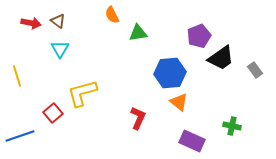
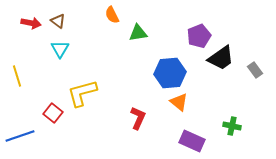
red square: rotated 12 degrees counterclockwise
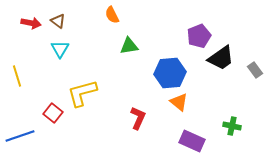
green triangle: moved 9 px left, 13 px down
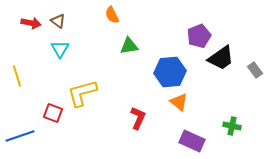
blue hexagon: moved 1 px up
red square: rotated 18 degrees counterclockwise
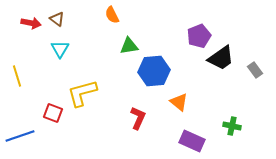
brown triangle: moved 1 px left, 2 px up
blue hexagon: moved 16 px left, 1 px up
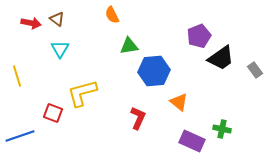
green cross: moved 10 px left, 3 px down
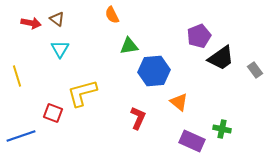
blue line: moved 1 px right
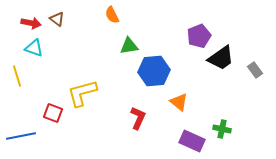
cyan triangle: moved 26 px left, 1 px up; rotated 42 degrees counterclockwise
blue line: rotated 8 degrees clockwise
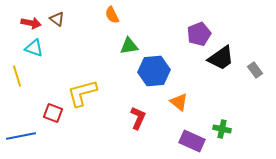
purple pentagon: moved 2 px up
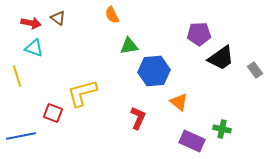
brown triangle: moved 1 px right, 1 px up
purple pentagon: rotated 20 degrees clockwise
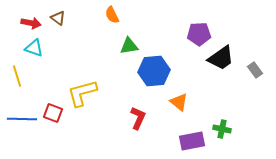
blue line: moved 1 px right, 17 px up; rotated 12 degrees clockwise
purple rectangle: rotated 35 degrees counterclockwise
